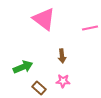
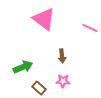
pink line: rotated 35 degrees clockwise
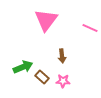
pink triangle: moved 2 px right, 1 px down; rotated 30 degrees clockwise
brown rectangle: moved 3 px right, 11 px up
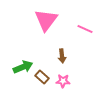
pink line: moved 5 px left, 1 px down
